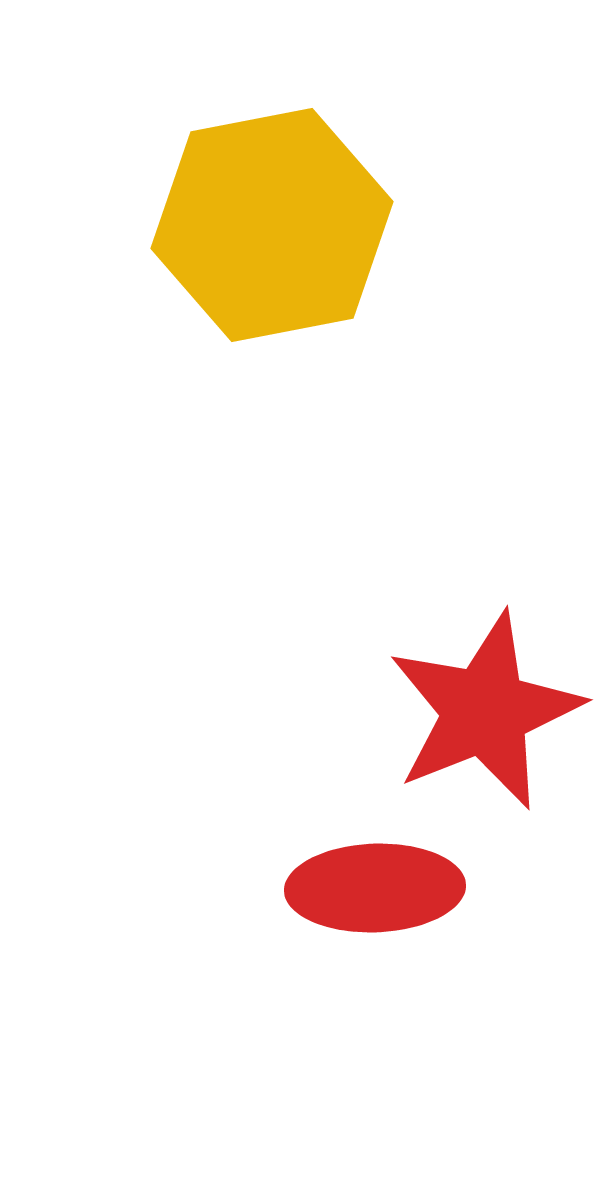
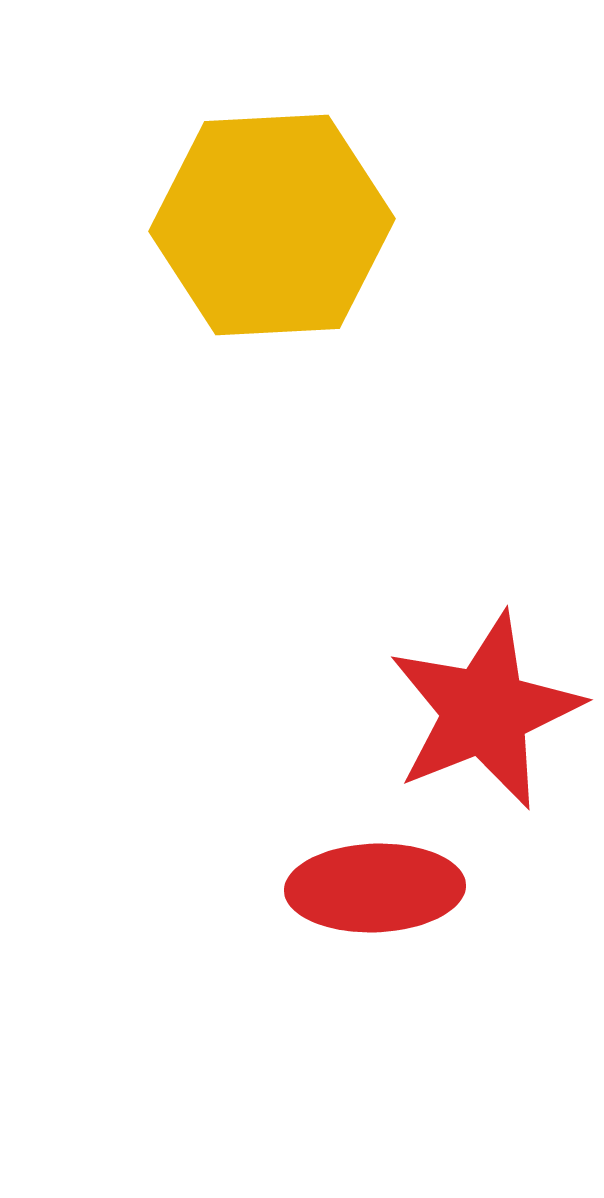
yellow hexagon: rotated 8 degrees clockwise
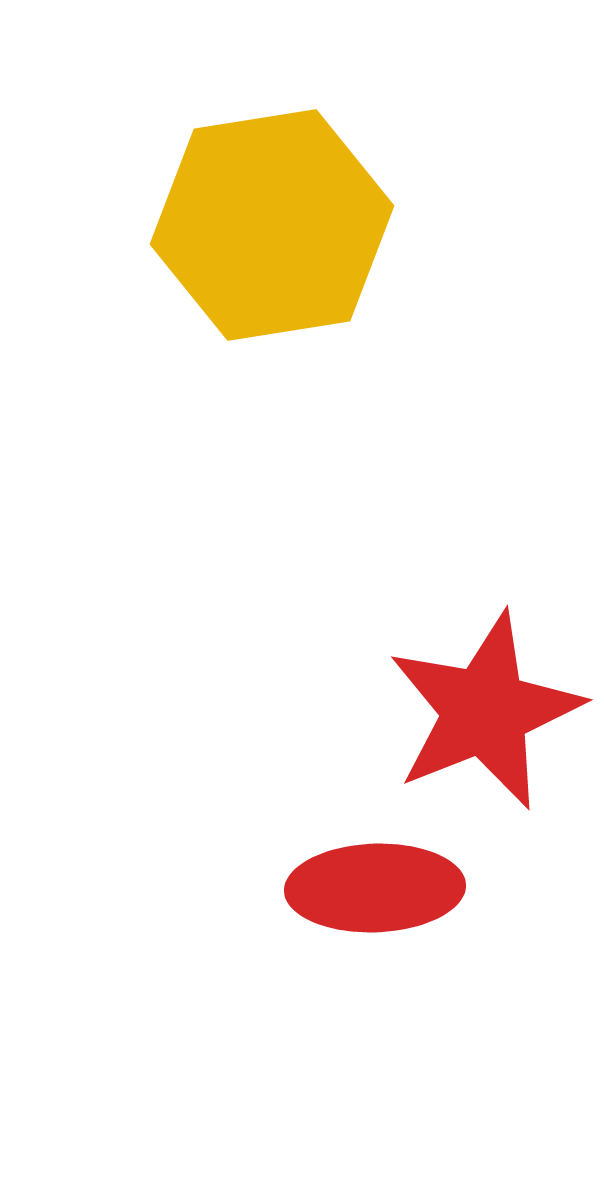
yellow hexagon: rotated 6 degrees counterclockwise
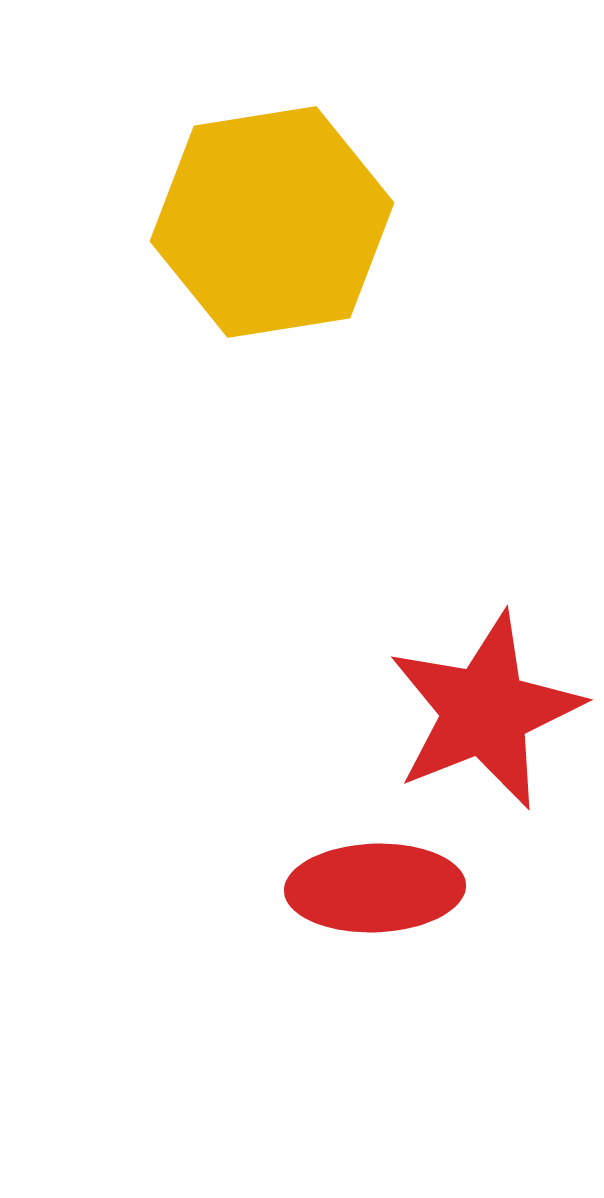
yellow hexagon: moved 3 px up
